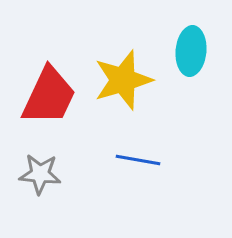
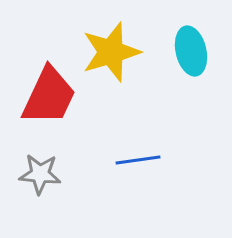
cyan ellipse: rotated 18 degrees counterclockwise
yellow star: moved 12 px left, 28 px up
blue line: rotated 18 degrees counterclockwise
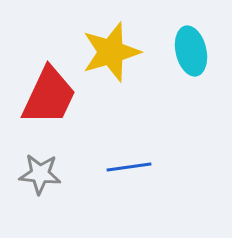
blue line: moved 9 px left, 7 px down
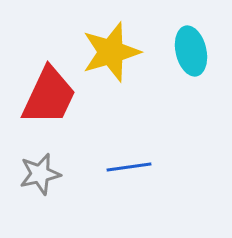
gray star: rotated 18 degrees counterclockwise
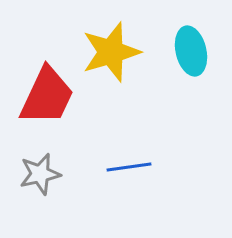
red trapezoid: moved 2 px left
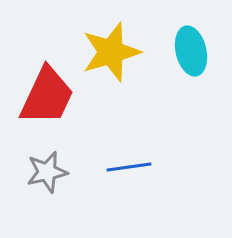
gray star: moved 7 px right, 2 px up
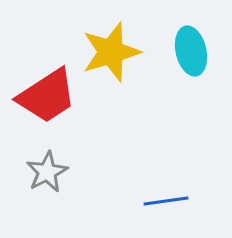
red trapezoid: rotated 32 degrees clockwise
blue line: moved 37 px right, 34 px down
gray star: rotated 15 degrees counterclockwise
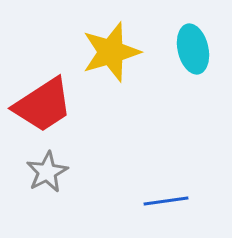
cyan ellipse: moved 2 px right, 2 px up
red trapezoid: moved 4 px left, 9 px down
